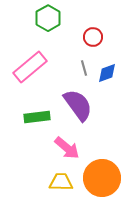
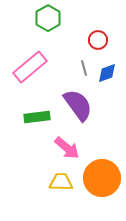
red circle: moved 5 px right, 3 px down
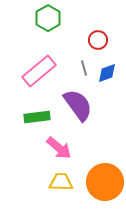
pink rectangle: moved 9 px right, 4 px down
pink arrow: moved 8 px left
orange circle: moved 3 px right, 4 px down
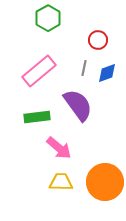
gray line: rotated 28 degrees clockwise
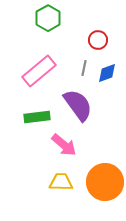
pink arrow: moved 5 px right, 3 px up
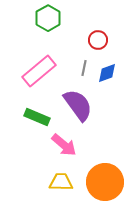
green rectangle: rotated 30 degrees clockwise
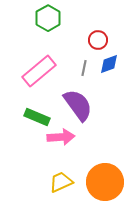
blue diamond: moved 2 px right, 9 px up
pink arrow: moved 3 px left, 8 px up; rotated 44 degrees counterclockwise
yellow trapezoid: rotated 25 degrees counterclockwise
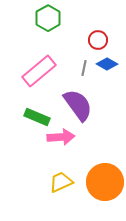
blue diamond: moved 2 px left; rotated 50 degrees clockwise
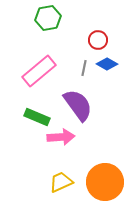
green hexagon: rotated 20 degrees clockwise
